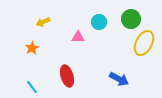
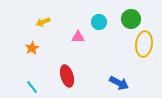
yellow ellipse: moved 1 px down; rotated 20 degrees counterclockwise
blue arrow: moved 4 px down
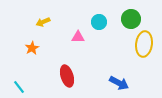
cyan line: moved 13 px left
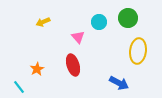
green circle: moved 3 px left, 1 px up
pink triangle: rotated 48 degrees clockwise
yellow ellipse: moved 6 px left, 7 px down
orange star: moved 5 px right, 21 px down
red ellipse: moved 6 px right, 11 px up
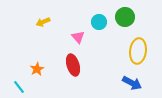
green circle: moved 3 px left, 1 px up
blue arrow: moved 13 px right
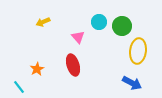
green circle: moved 3 px left, 9 px down
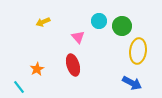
cyan circle: moved 1 px up
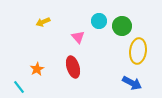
red ellipse: moved 2 px down
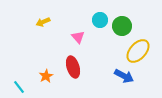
cyan circle: moved 1 px right, 1 px up
yellow ellipse: rotated 35 degrees clockwise
orange star: moved 9 px right, 7 px down
blue arrow: moved 8 px left, 7 px up
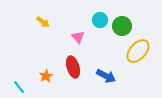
yellow arrow: rotated 120 degrees counterclockwise
blue arrow: moved 18 px left
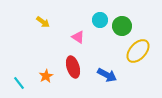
pink triangle: rotated 16 degrees counterclockwise
blue arrow: moved 1 px right, 1 px up
cyan line: moved 4 px up
